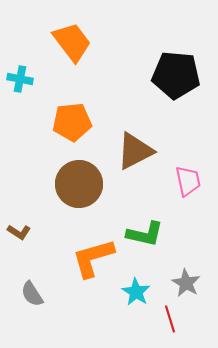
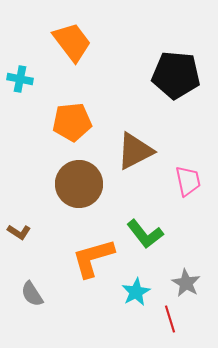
green L-shape: rotated 39 degrees clockwise
cyan star: rotated 12 degrees clockwise
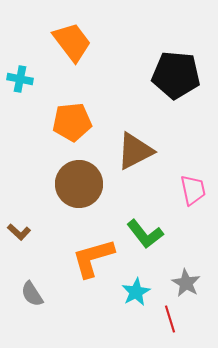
pink trapezoid: moved 5 px right, 9 px down
brown L-shape: rotated 10 degrees clockwise
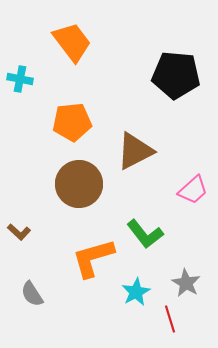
pink trapezoid: rotated 60 degrees clockwise
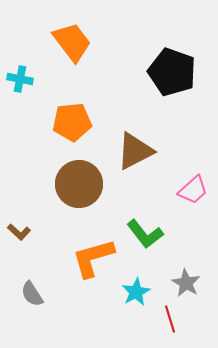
black pentagon: moved 4 px left, 3 px up; rotated 15 degrees clockwise
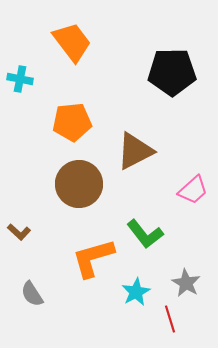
black pentagon: rotated 21 degrees counterclockwise
